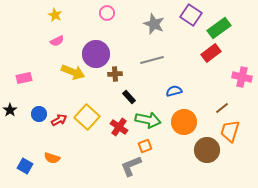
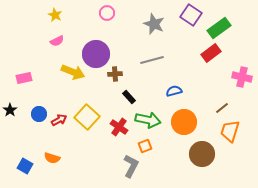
brown circle: moved 5 px left, 4 px down
gray L-shape: rotated 140 degrees clockwise
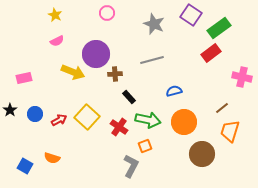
blue circle: moved 4 px left
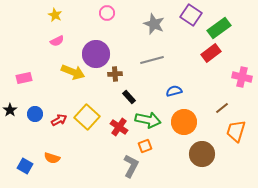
orange trapezoid: moved 6 px right
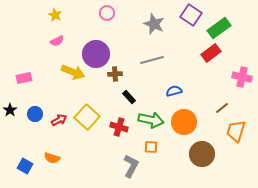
green arrow: moved 3 px right
red cross: rotated 18 degrees counterclockwise
orange square: moved 6 px right, 1 px down; rotated 24 degrees clockwise
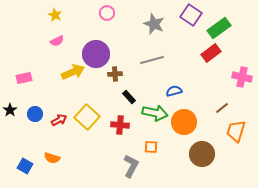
yellow arrow: rotated 45 degrees counterclockwise
green arrow: moved 4 px right, 7 px up
red cross: moved 1 px right, 2 px up; rotated 12 degrees counterclockwise
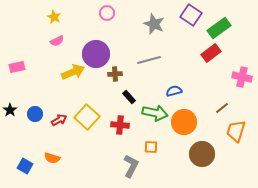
yellow star: moved 1 px left, 2 px down
gray line: moved 3 px left
pink rectangle: moved 7 px left, 11 px up
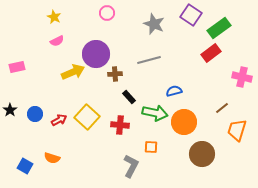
orange trapezoid: moved 1 px right, 1 px up
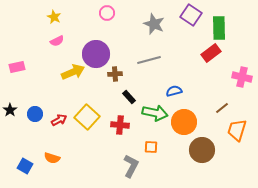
green rectangle: rotated 55 degrees counterclockwise
brown circle: moved 4 px up
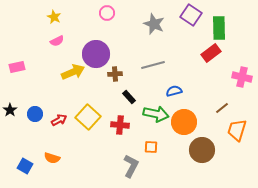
gray line: moved 4 px right, 5 px down
green arrow: moved 1 px right, 1 px down
yellow square: moved 1 px right
